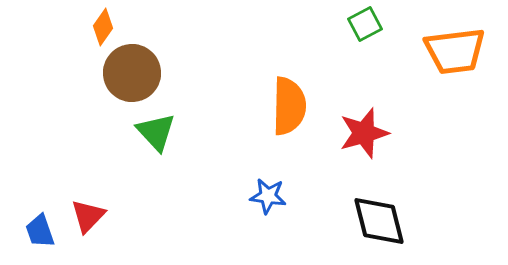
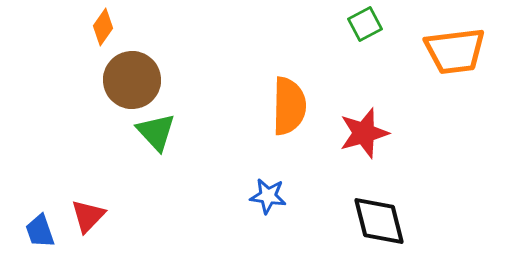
brown circle: moved 7 px down
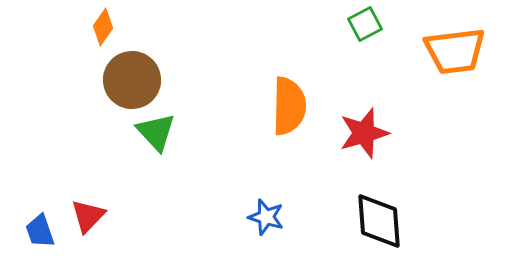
blue star: moved 2 px left, 21 px down; rotated 9 degrees clockwise
black diamond: rotated 10 degrees clockwise
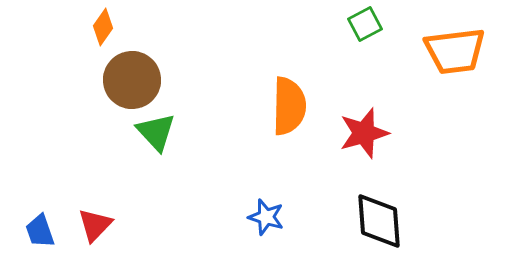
red triangle: moved 7 px right, 9 px down
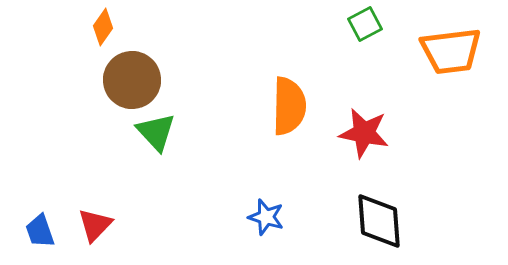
orange trapezoid: moved 4 px left
red star: rotated 27 degrees clockwise
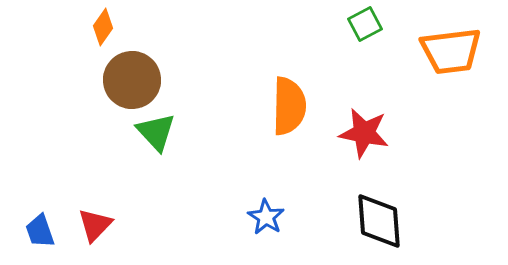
blue star: rotated 15 degrees clockwise
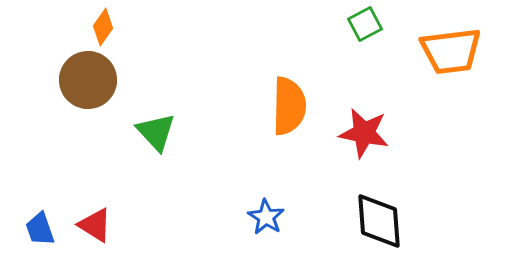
brown circle: moved 44 px left
red triangle: rotated 42 degrees counterclockwise
blue trapezoid: moved 2 px up
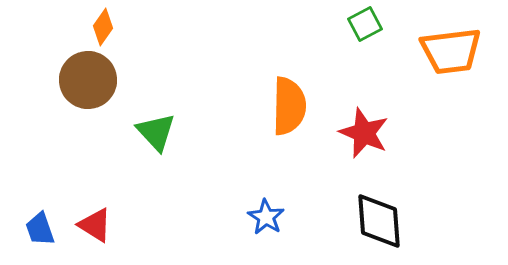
red star: rotated 12 degrees clockwise
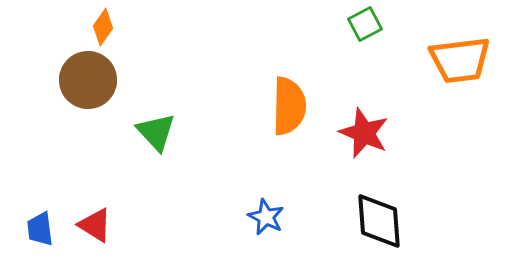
orange trapezoid: moved 9 px right, 9 px down
blue star: rotated 6 degrees counterclockwise
blue trapezoid: rotated 12 degrees clockwise
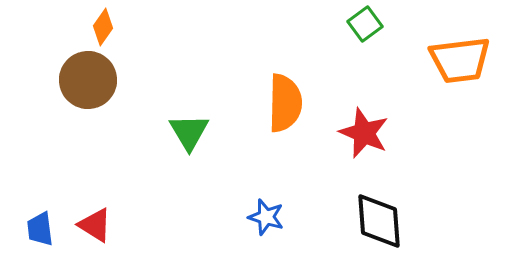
green square: rotated 8 degrees counterclockwise
orange semicircle: moved 4 px left, 3 px up
green triangle: moved 33 px right; rotated 12 degrees clockwise
blue star: rotated 9 degrees counterclockwise
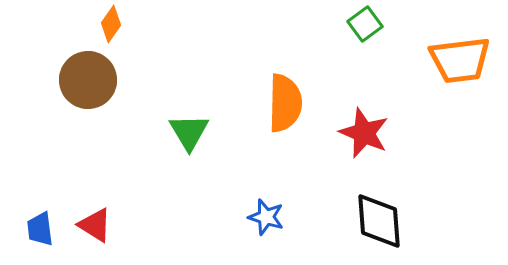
orange diamond: moved 8 px right, 3 px up
